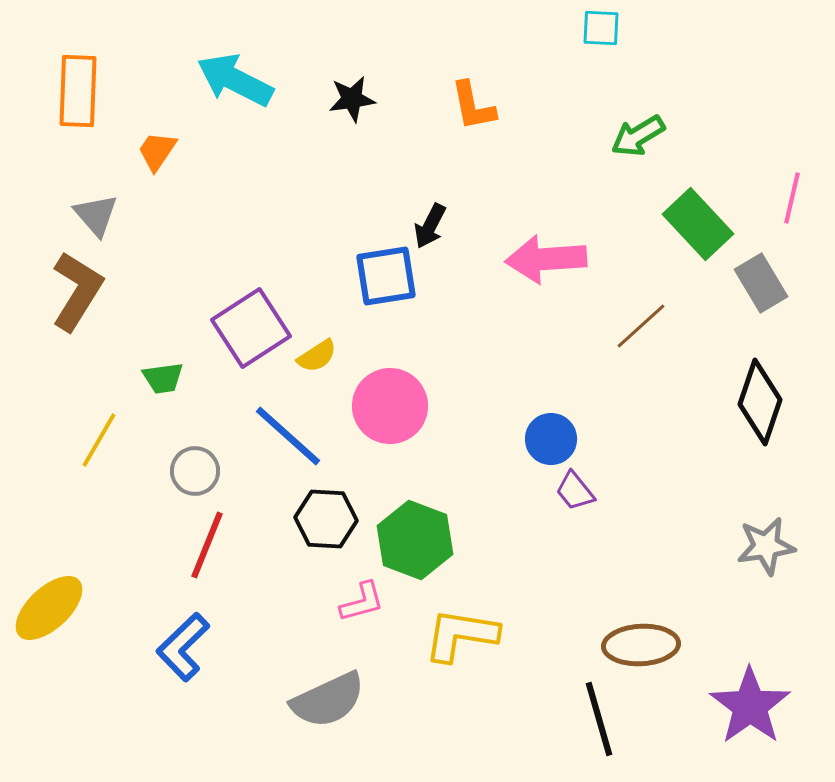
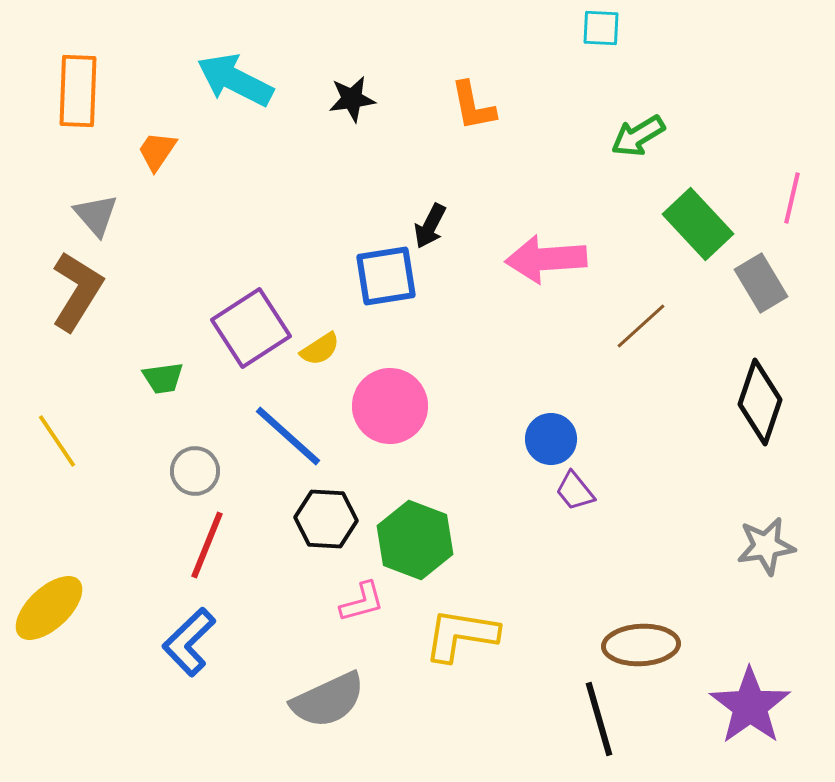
yellow semicircle: moved 3 px right, 7 px up
yellow line: moved 42 px left, 1 px down; rotated 64 degrees counterclockwise
blue L-shape: moved 6 px right, 5 px up
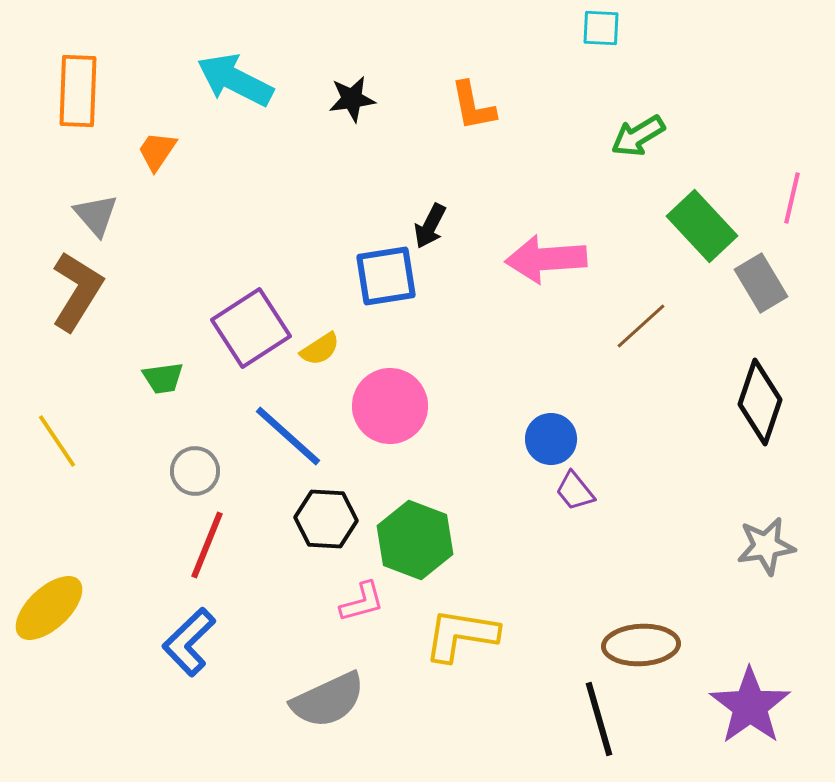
green rectangle: moved 4 px right, 2 px down
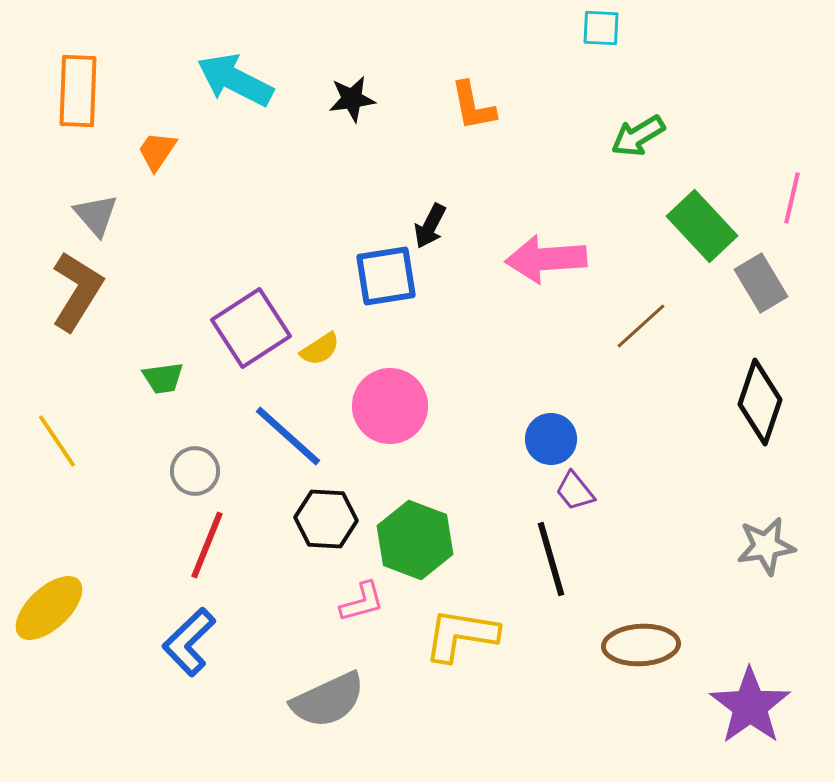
black line: moved 48 px left, 160 px up
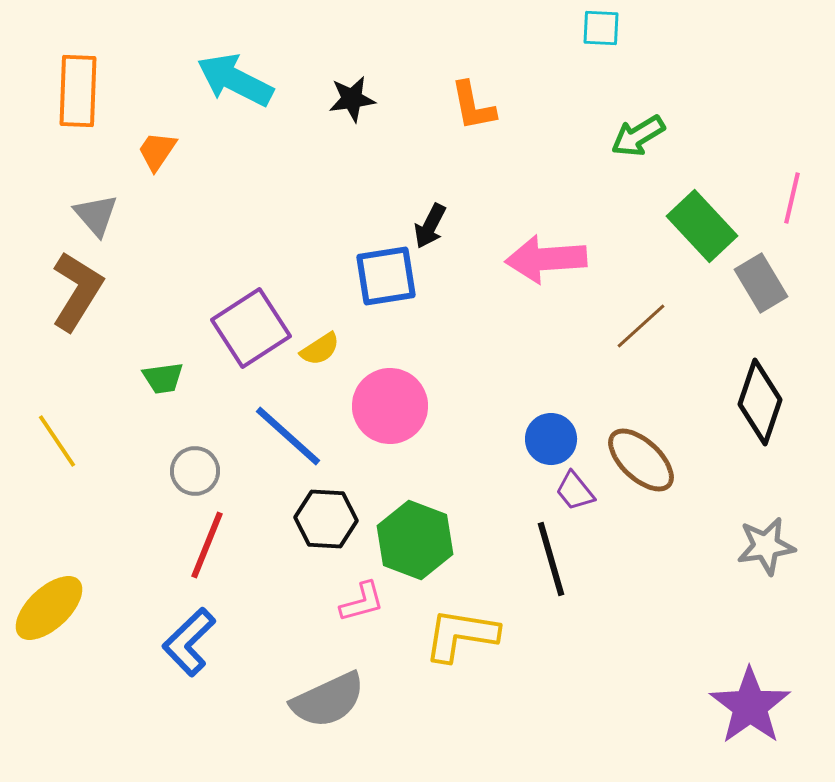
brown ellipse: moved 185 px up; rotated 46 degrees clockwise
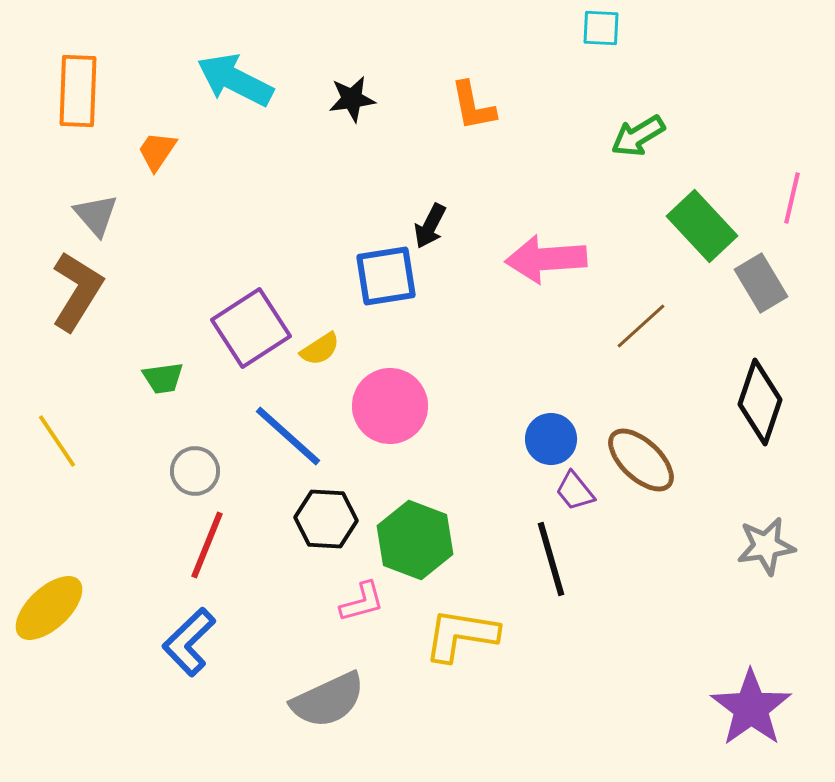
purple star: moved 1 px right, 2 px down
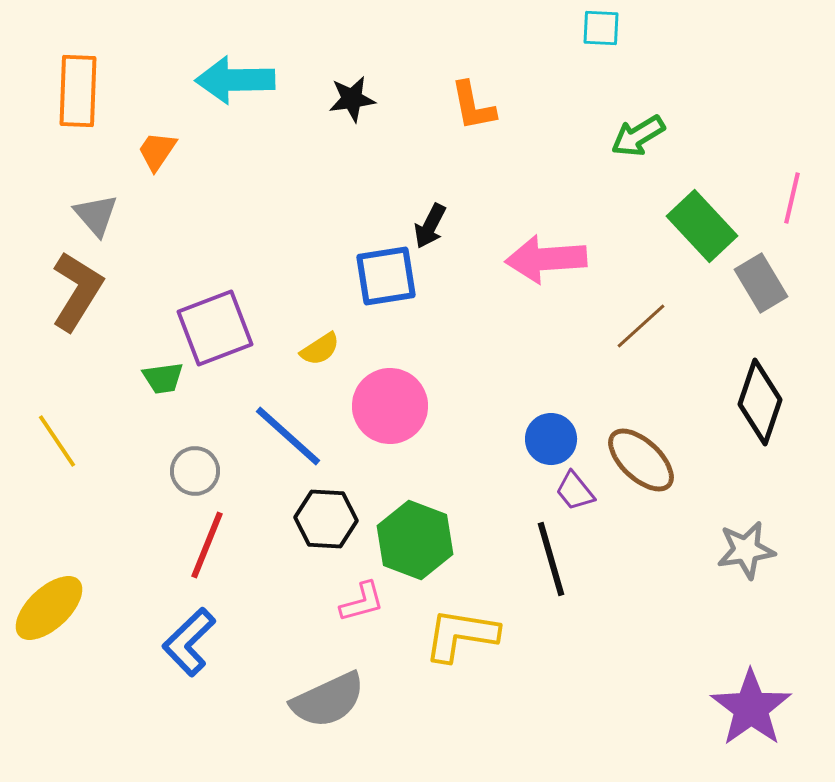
cyan arrow: rotated 28 degrees counterclockwise
purple square: moved 36 px left; rotated 12 degrees clockwise
gray star: moved 20 px left, 4 px down
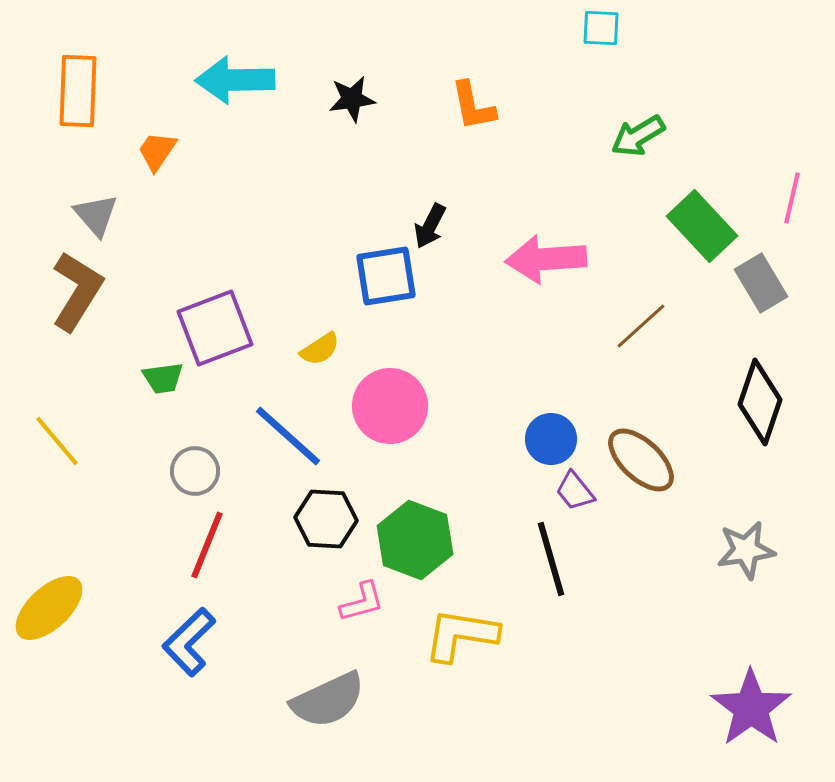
yellow line: rotated 6 degrees counterclockwise
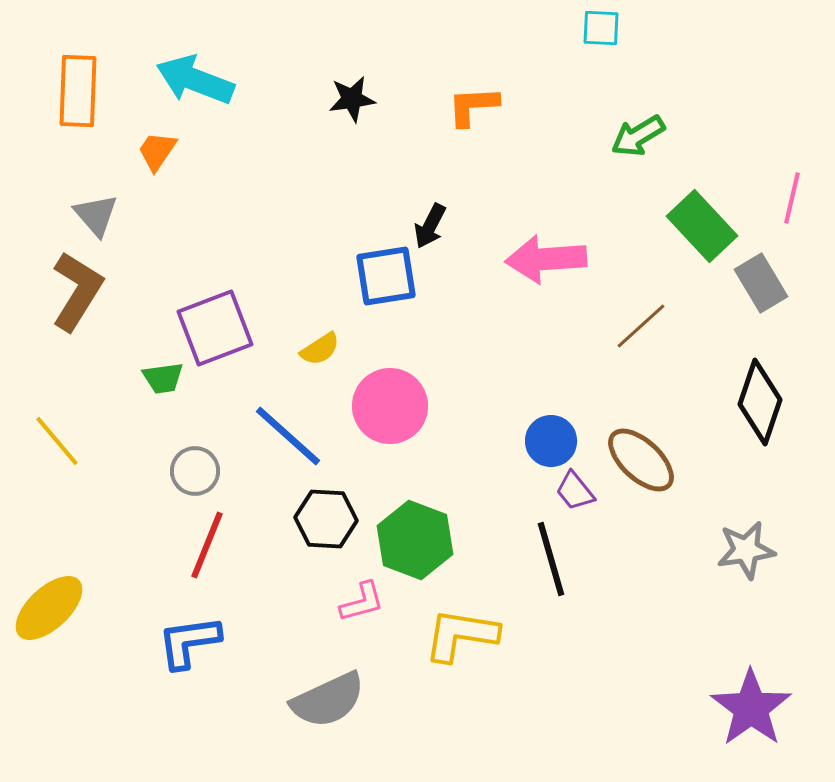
cyan arrow: moved 40 px left; rotated 22 degrees clockwise
orange L-shape: rotated 98 degrees clockwise
blue circle: moved 2 px down
blue L-shape: rotated 36 degrees clockwise
